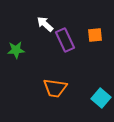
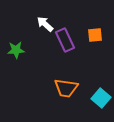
orange trapezoid: moved 11 px right
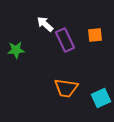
cyan square: rotated 24 degrees clockwise
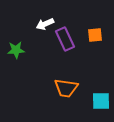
white arrow: rotated 66 degrees counterclockwise
purple rectangle: moved 1 px up
cyan square: moved 3 px down; rotated 24 degrees clockwise
